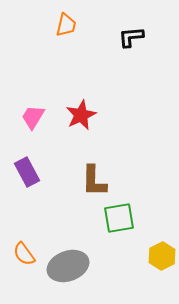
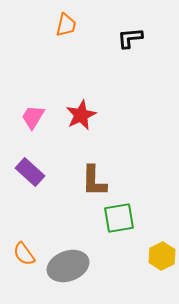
black L-shape: moved 1 px left, 1 px down
purple rectangle: moved 3 px right; rotated 20 degrees counterclockwise
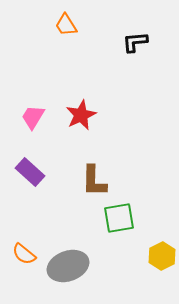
orange trapezoid: rotated 135 degrees clockwise
black L-shape: moved 5 px right, 4 px down
orange semicircle: rotated 15 degrees counterclockwise
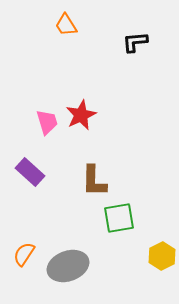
pink trapezoid: moved 14 px right, 5 px down; rotated 132 degrees clockwise
orange semicircle: rotated 85 degrees clockwise
